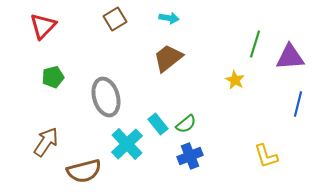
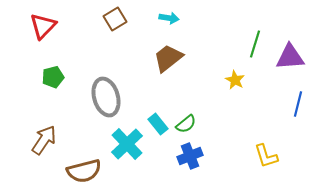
brown arrow: moved 2 px left, 2 px up
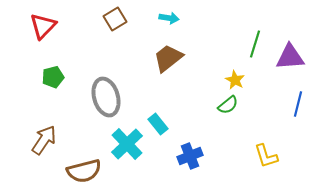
green semicircle: moved 42 px right, 19 px up
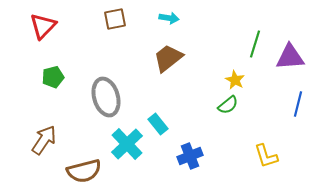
brown square: rotated 20 degrees clockwise
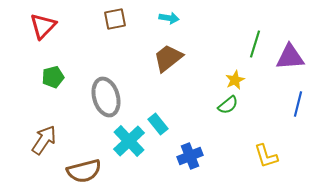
yellow star: rotated 18 degrees clockwise
cyan cross: moved 2 px right, 3 px up
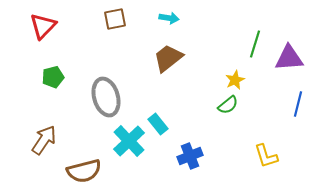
purple triangle: moved 1 px left, 1 px down
